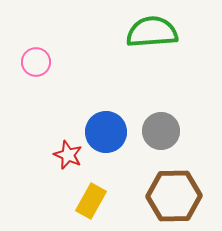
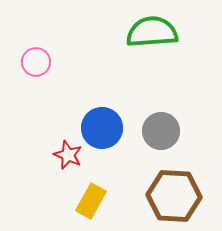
blue circle: moved 4 px left, 4 px up
brown hexagon: rotated 4 degrees clockwise
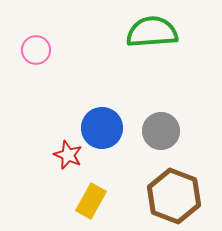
pink circle: moved 12 px up
brown hexagon: rotated 18 degrees clockwise
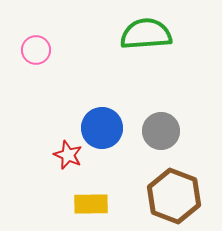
green semicircle: moved 6 px left, 2 px down
yellow rectangle: moved 3 px down; rotated 60 degrees clockwise
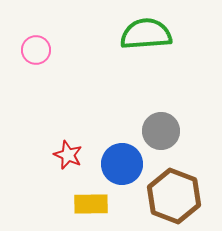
blue circle: moved 20 px right, 36 px down
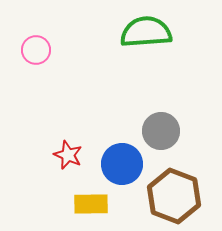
green semicircle: moved 2 px up
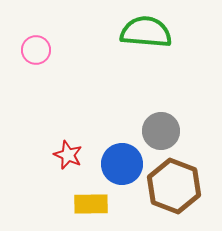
green semicircle: rotated 9 degrees clockwise
brown hexagon: moved 10 px up
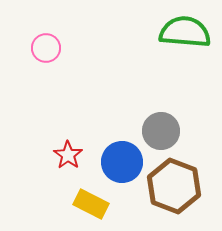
green semicircle: moved 39 px right
pink circle: moved 10 px right, 2 px up
red star: rotated 12 degrees clockwise
blue circle: moved 2 px up
yellow rectangle: rotated 28 degrees clockwise
